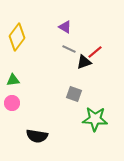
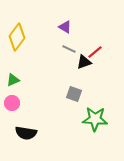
green triangle: rotated 16 degrees counterclockwise
black semicircle: moved 11 px left, 3 px up
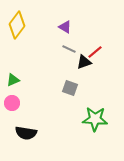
yellow diamond: moved 12 px up
gray square: moved 4 px left, 6 px up
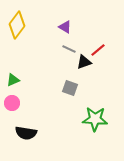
red line: moved 3 px right, 2 px up
